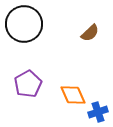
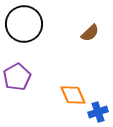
purple pentagon: moved 11 px left, 7 px up
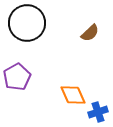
black circle: moved 3 px right, 1 px up
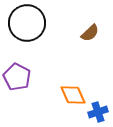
purple pentagon: rotated 16 degrees counterclockwise
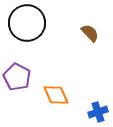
brown semicircle: rotated 90 degrees counterclockwise
orange diamond: moved 17 px left
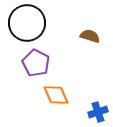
brown semicircle: moved 3 px down; rotated 30 degrees counterclockwise
purple pentagon: moved 19 px right, 14 px up
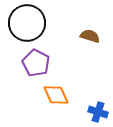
blue cross: rotated 36 degrees clockwise
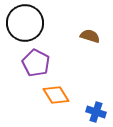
black circle: moved 2 px left
orange diamond: rotated 8 degrees counterclockwise
blue cross: moved 2 px left
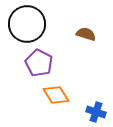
black circle: moved 2 px right, 1 px down
brown semicircle: moved 4 px left, 2 px up
purple pentagon: moved 3 px right
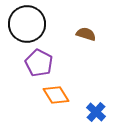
blue cross: rotated 24 degrees clockwise
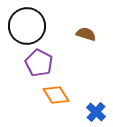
black circle: moved 2 px down
